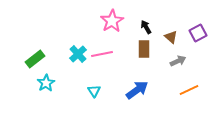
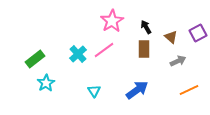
pink line: moved 2 px right, 4 px up; rotated 25 degrees counterclockwise
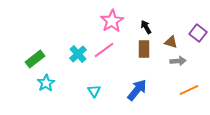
purple square: rotated 24 degrees counterclockwise
brown triangle: moved 5 px down; rotated 24 degrees counterclockwise
gray arrow: rotated 21 degrees clockwise
blue arrow: rotated 15 degrees counterclockwise
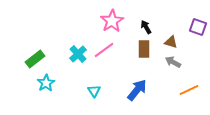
purple square: moved 6 px up; rotated 18 degrees counterclockwise
gray arrow: moved 5 px left, 1 px down; rotated 147 degrees counterclockwise
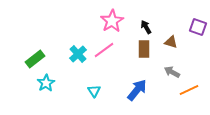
gray arrow: moved 1 px left, 10 px down
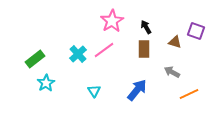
purple square: moved 2 px left, 4 px down
brown triangle: moved 4 px right
orange line: moved 4 px down
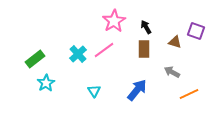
pink star: moved 2 px right
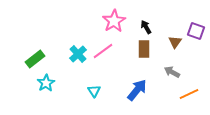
brown triangle: rotated 48 degrees clockwise
pink line: moved 1 px left, 1 px down
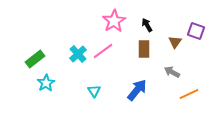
black arrow: moved 1 px right, 2 px up
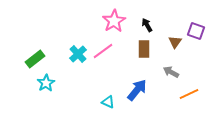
gray arrow: moved 1 px left
cyan triangle: moved 14 px right, 11 px down; rotated 32 degrees counterclockwise
